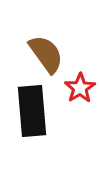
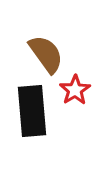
red star: moved 5 px left, 2 px down
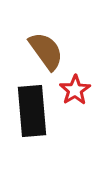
brown semicircle: moved 3 px up
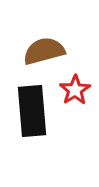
brown semicircle: moved 2 px left; rotated 69 degrees counterclockwise
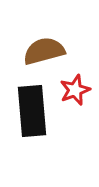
red star: rotated 12 degrees clockwise
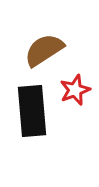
brown semicircle: moved 1 px up; rotated 18 degrees counterclockwise
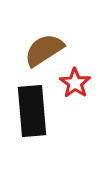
red star: moved 7 px up; rotated 16 degrees counterclockwise
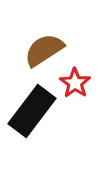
black rectangle: rotated 42 degrees clockwise
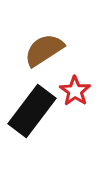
red star: moved 8 px down
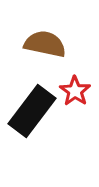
brown semicircle: moved 1 px right, 6 px up; rotated 45 degrees clockwise
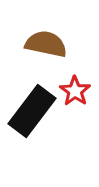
brown semicircle: moved 1 px right
